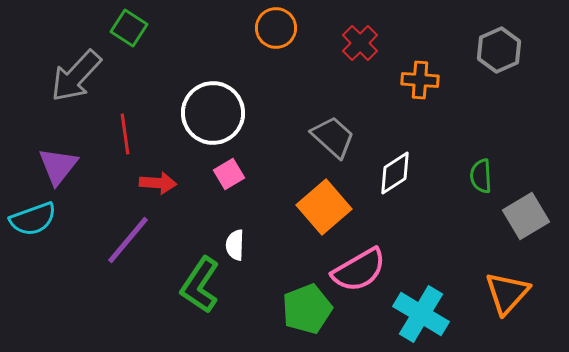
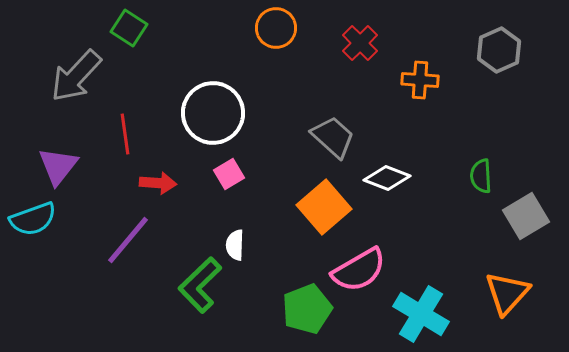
white diamond: moved 8 px left, 5 px down; rotated 54 degrees clockwise
green L-shape: rotated 12 degrees clockwise
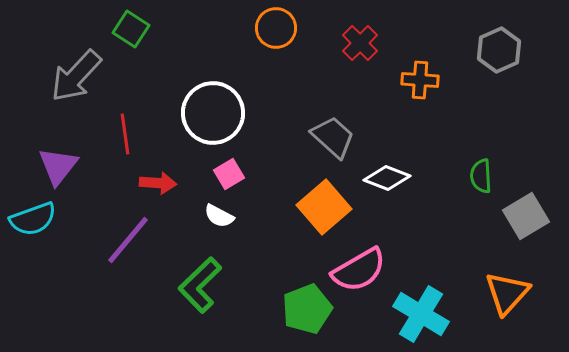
green square: moved 2 px right, 1 px down
white semicircle: moved 16 px left, 29 px up; rotated 64 degrees counterclockwise
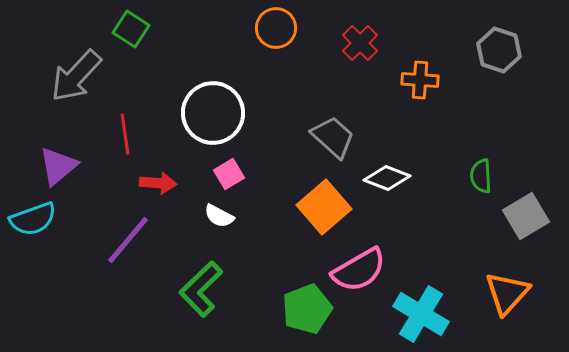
gray hexagon: rotated 18 degrees counterclockwise
purple triangle: rotated 12 degrees clockwise
green L-shape: moved 1 px right, 4 px down
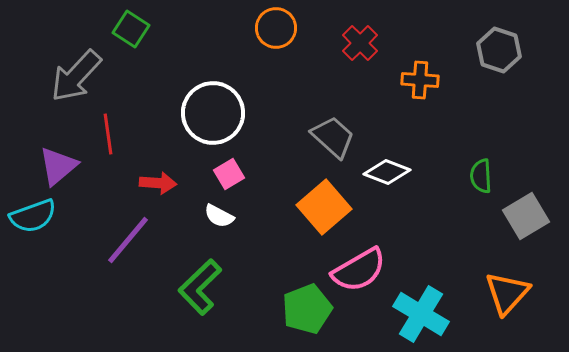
red line: moved 17 px left
white diamond: moved 6 px up
cyan semicircle: moved 3 px up
green L-shape: moved 1 px left, 2 px up
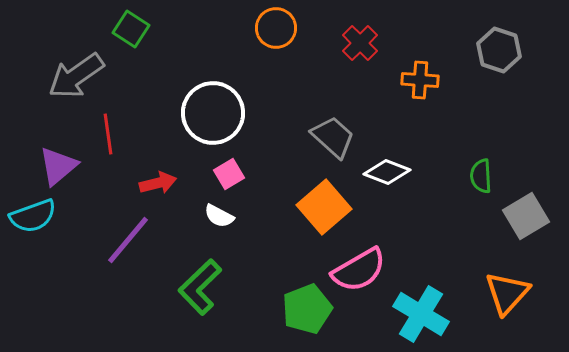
gray arrow: rotated 12 degrees clockwise
red arrow: rotated 18 degrees counterclockwise
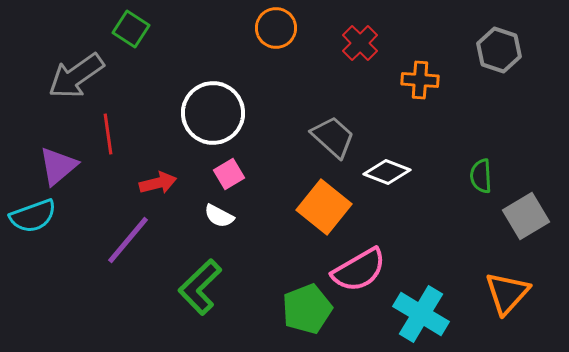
orange square: rotated 10 degrees counterclockwise
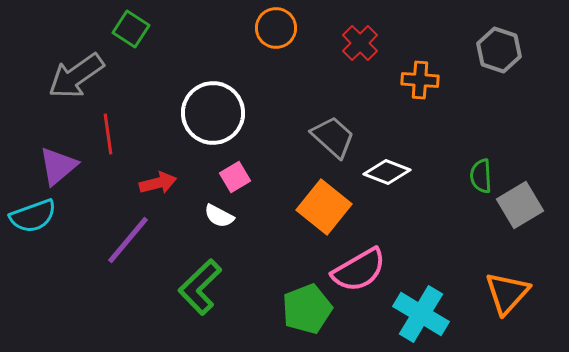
pink square: moved 6 px right, 3 px down
gray square: moved 6 px left, 11 px up
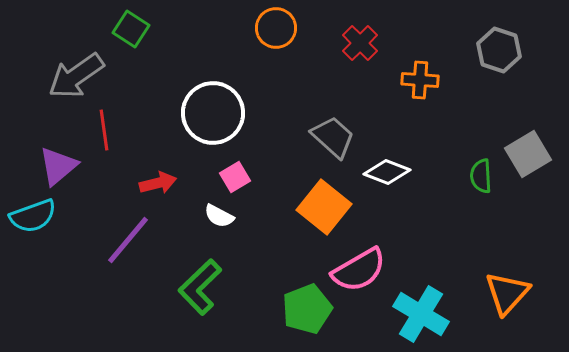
red line: moved 4 px left, 4 px up
gray square: moved 8 px right, 51 px up
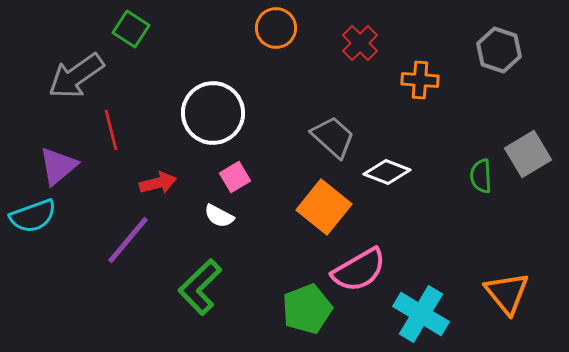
red line: moved 7 px right; rotated 6 degrees counterclockwise
orange triangle: rotated 21 degrees counterclockwise
